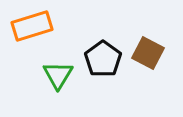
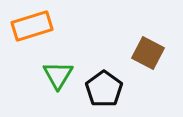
black pentagon: moved 1 px right, 30 px down
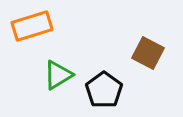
green triangle: rotated 28 degrees clockwise
black pentagon: moved 1 px down
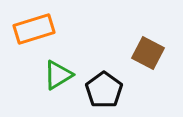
orange rectangle: moved 2 px right, 3 px down
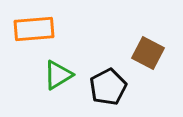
orange rectangle: rotated 12 degrees clockwise
black pentagon: moved 4 px right, 3 px up; rotated 9 degrees clockwise
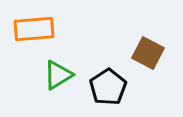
black pentagon: rotated 6 degrees counterclockwise
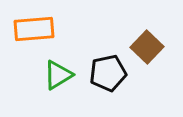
brown square: moved 1 px left, 6 px up; rotated 16 degrees clockwise
black pentagon: moved 14 px up; rotated 21 degrees clockwise
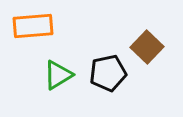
orange rectangle: moved 1 px left, 3 px up
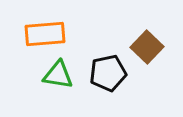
orange rectangle: moved 12 px right, 8 px down
green triangle: rotated 40 degrees clockwise
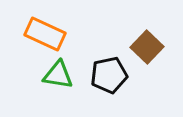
orange rectangle: rotated 30 degrees clockwise
black pentagon: moved 1 px right, 2 px down
